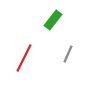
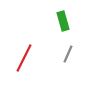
green rectangle: moved 10 px right, 1 px down; rotated 54 degrees counterclockwise
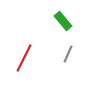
green rectangle: rotated 24 degrees counterclockwise
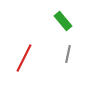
gray line: rotated 12 degrees counterclockwise
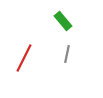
gray line: moved 1 px left
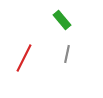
green rectangle: moved 1 px left, 1 px up
